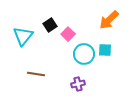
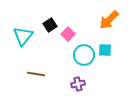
cyan circle: moved 1 px down
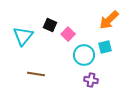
black square: rotated 32 degrees counterclockwise
cyan square: moved 3 px up; rotated 16 degrees counterclockwise
purple cross: moved 13 px right, 4 px up; rotated 24 degrees clockwise
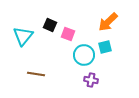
orange arrow: moved 1 px left, 2 px down
pink square: rotated 24 degrees counterclockwise
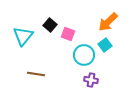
black square: rotated 16 degrees clockwise
cyan square: moved 2 px up; rotated 24 degrees counterclockwise
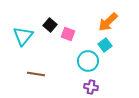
cyan circle: moved 4 px right, 6 px down
purple cross: moved 7 px down
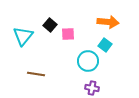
orange arrow: rotated 130 degrees counterclockwise
pink square: rotated 24 degrees counterclockwise
cyan square: rotated 16 degrees counterclockwise
purple cross: moved 1 px right, 1 px down
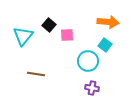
black square: moved 1 px left
pink square: moved 1 px left, 1 px down
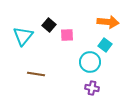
cyan circle: moved 2 px right, 1 px down
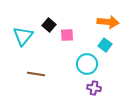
cyan circle: moved 3 px left, 2 px down
purple cross: moved 2 px right
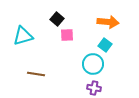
black square: moved 8 px right, 6 px up
cyan triangle: rotated 35 degrees clockwise
cyan circle: moved 6 px right
